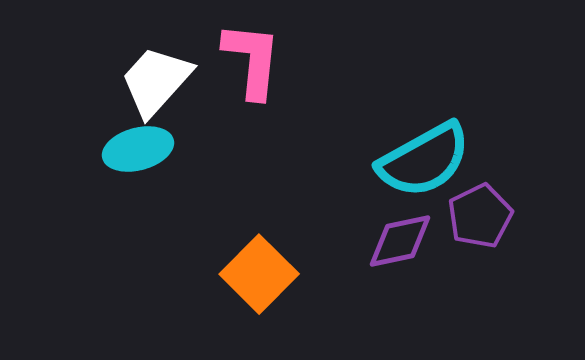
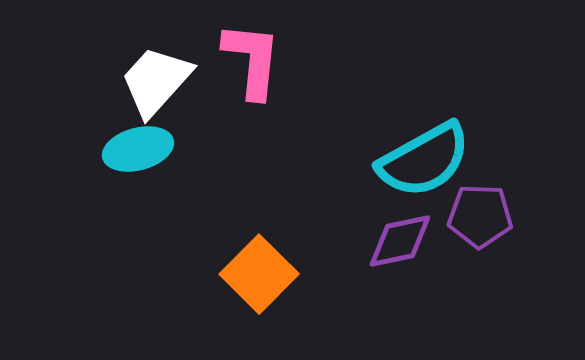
purple pentagon: rotated 28 degrees clockwise
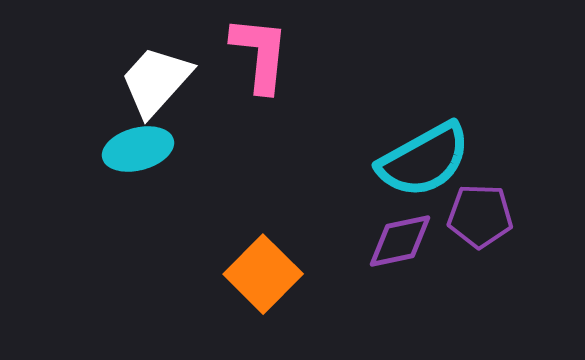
pink L-shape: moved 8 px right, 6 px up
orange square: moved 4 px right
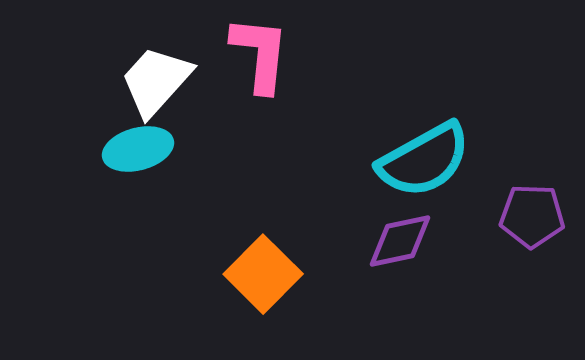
purple pentagon: moved 52 px right
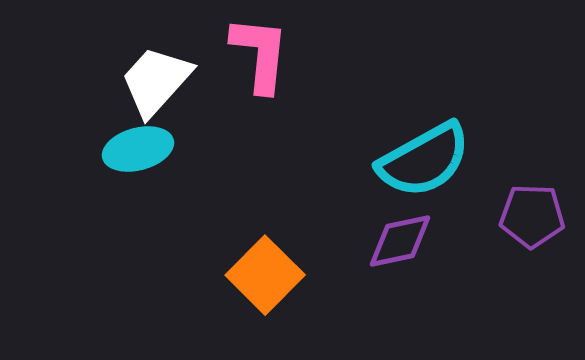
orange square: moved 2 px right, 1 px down
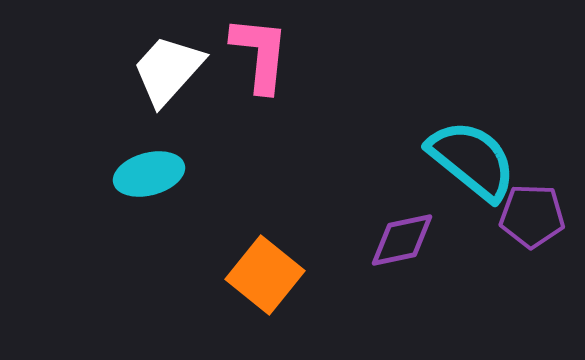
white trapezoid: moved 12 px right, 11 px up
cyan ellipse: moved 11 px right, 25 px down
cyan semicircle: moved 48 px right; rotated 112 degrees counterclockwise
purple diamond: moved 2 px right, 1 px up
orange square: rotated 6 degrees counterclockwise
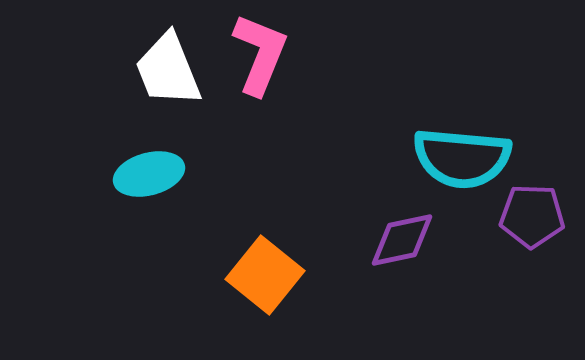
pink L-shape: rotated 16 degrees clockwise
white trapezoid: rotated 64 degrees counterclockwise
cyan semicircle: moved 10 px left, 2 px up; rotated 146 degrees clockwise
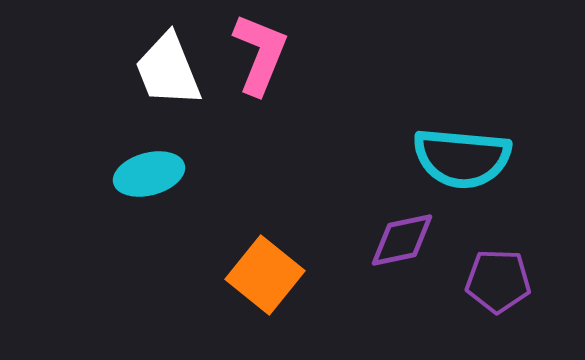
purple pentagon: moved 34 px left, 65 px down
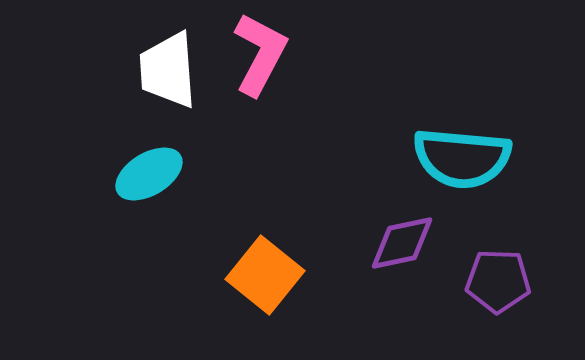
pink L-shape: rotated 6 degrees clockwise
white trapezoid: rotated 18 degrees clockwise
cyan ellipse: rotated 16 degrees counterclockwise
purple diamond: moved 3 px down
